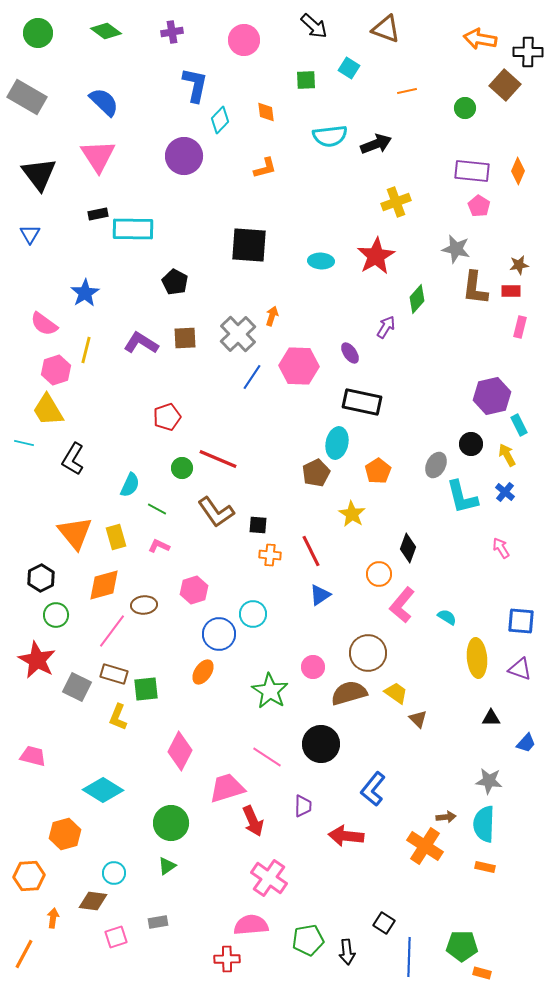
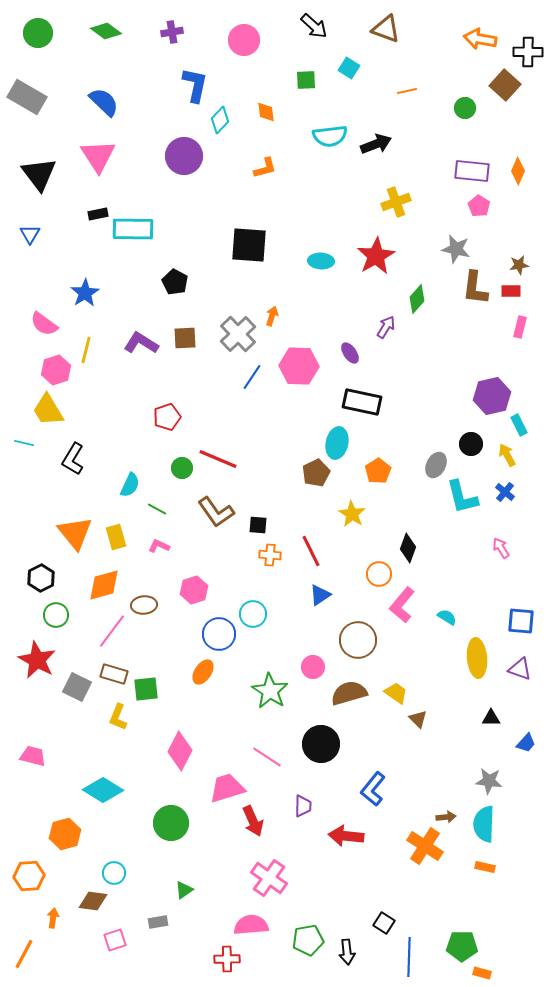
brown circle at (368, 653): moved 10 px left, 13 px up
green triangle at (167, 866): moved 17 px right, 24 px down
pink square at (116, 937): moved 1 px left, 3 px down
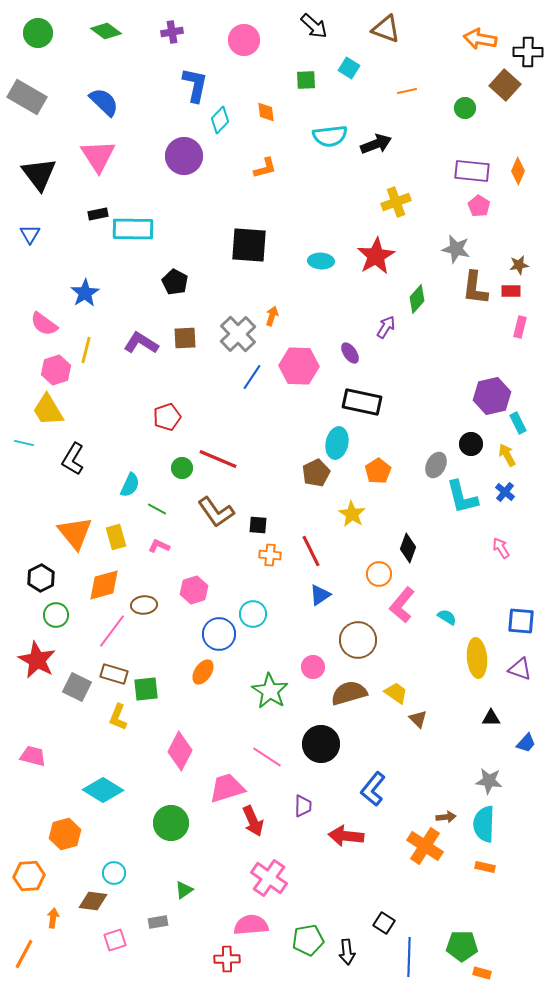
cyan rectangle at (519, 425): moved 1 px left, 2 px up
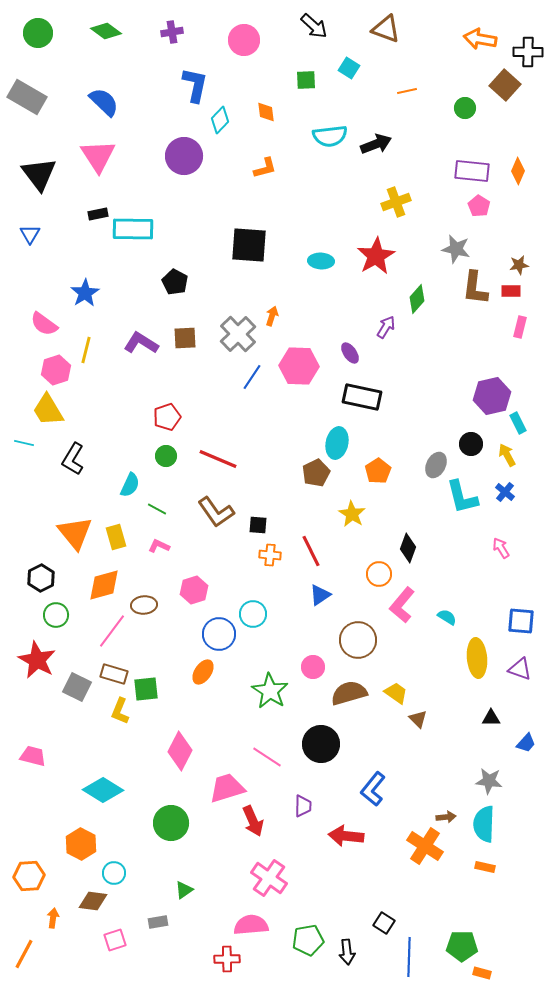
black rectangle at (362, 402): moved 5 px up
green circle at (182, 468): moved 16 px left, 12 px up
yellow L-shape at (118, 717): moved 2 px right, 6 px up
orange hexagon at (65, 834): moved 16 px right, 10 px down; rotated 16 degrees counterclockwise
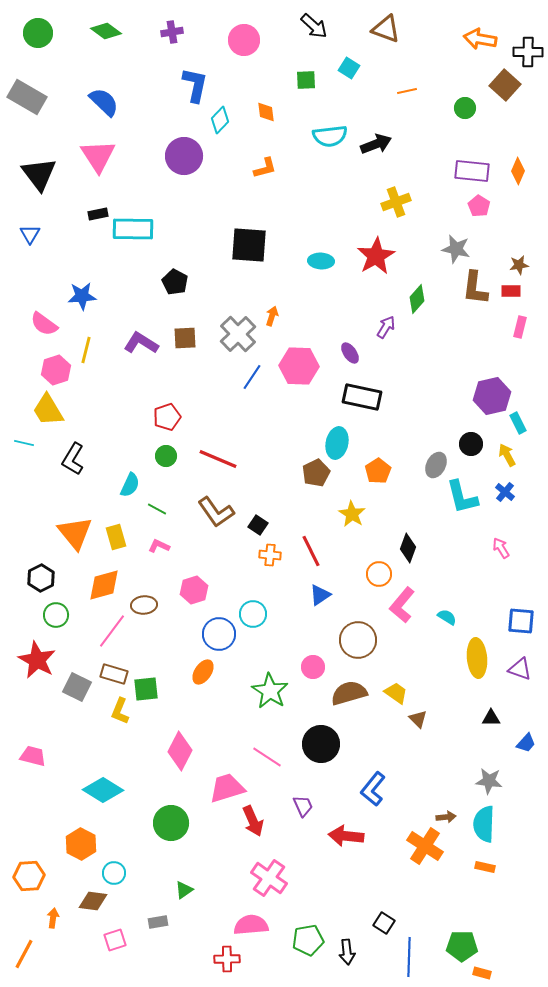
blue star at (85, 293): moved 3 px left, 3 px down; rotated 28 degrees clockwise
black square at (258, 525): rotated 30 degrees clockwise
purple trapezoid at (303, 806): rotated 25 degrees counterclockwise
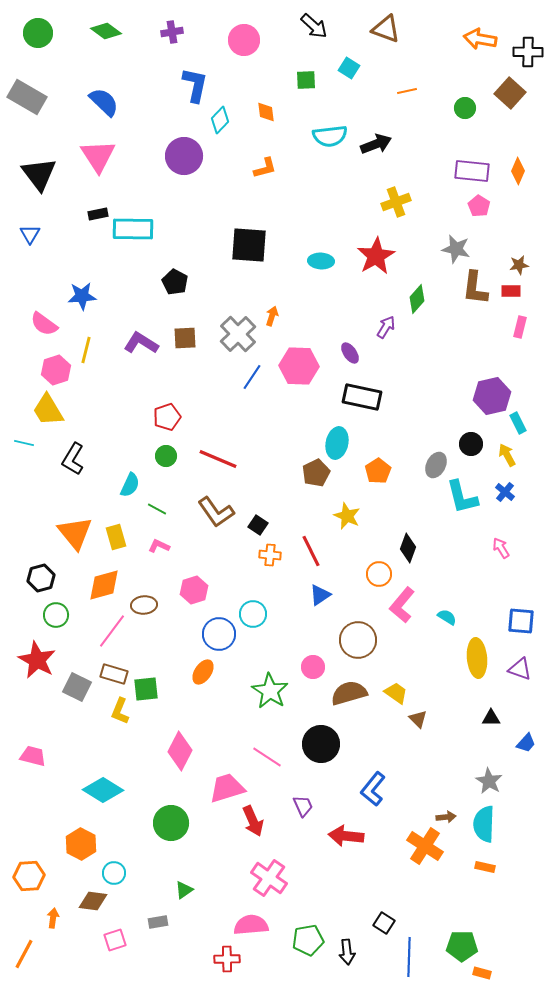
brown square at (505, 85): moved 5 px right, 8 px down
yellow star at (352, 514): moved 5 px left, 2 px down; rotated 8 degrees counterclockwise
black hexagon at (41, 578): rotated 12 degrees clockwise
gray star at (489, 781): rotated 24 degrees clockwise
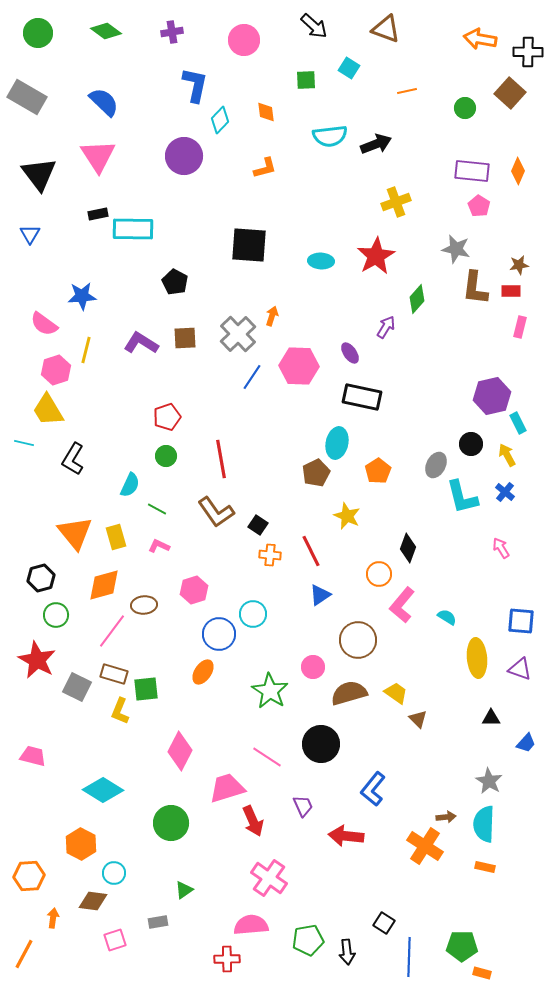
red line at (218, 459): moved 3 px right; rotated 57 degrees clockwise
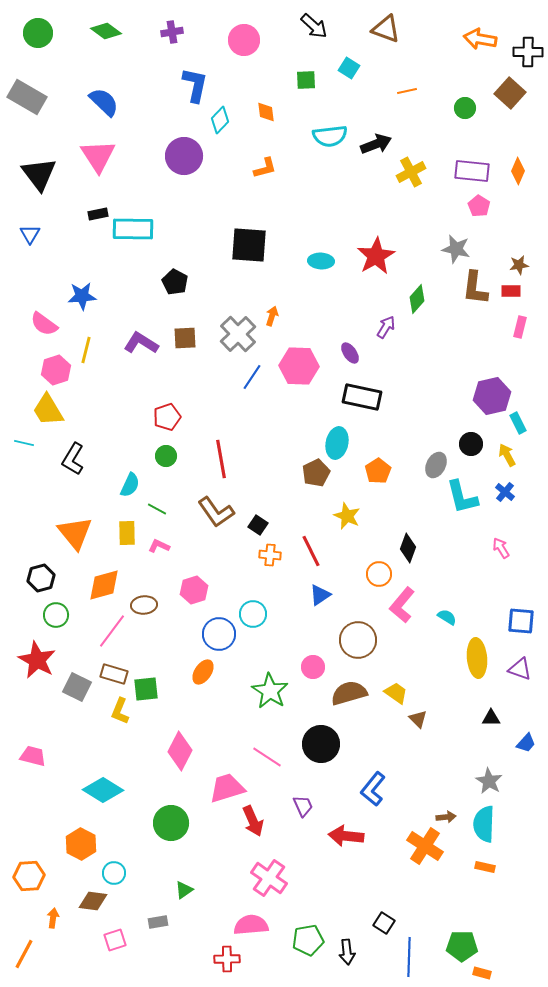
yellow cross at (396, 202): moved 15 px right, 30 px up; rotated 8 degrees counterclockwise
yellow rectangle at (116, 537): moved 11 px right, 4 px up; rotated 15 degrees clockwise
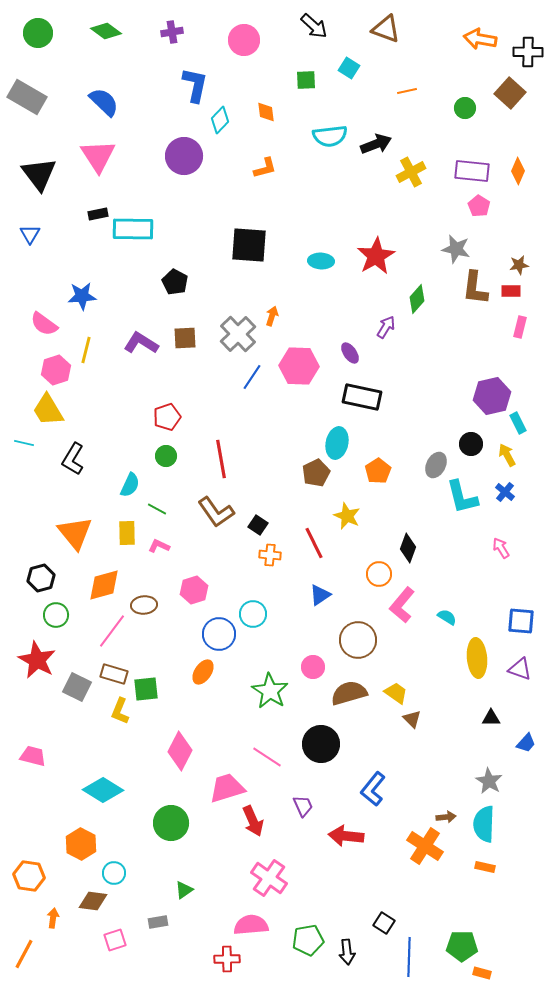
red line at (311, 551): moved 3 px right, 8 px up
brown triangle at (418, 719): moved 6 px left
orange hexagon at (29, 876): rotated 12 degrees clockwise
